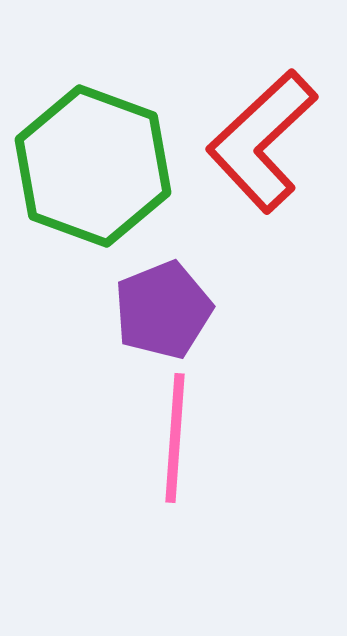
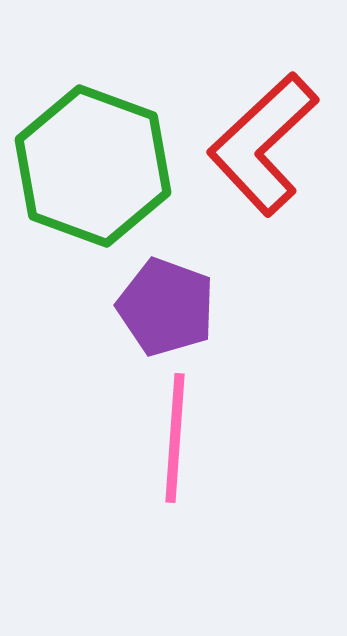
red L-shape: moved 1 px right, 3 px down
purple pentagon: moved 3 px right, 3 px up; rotated 30 degrees counterclockwise
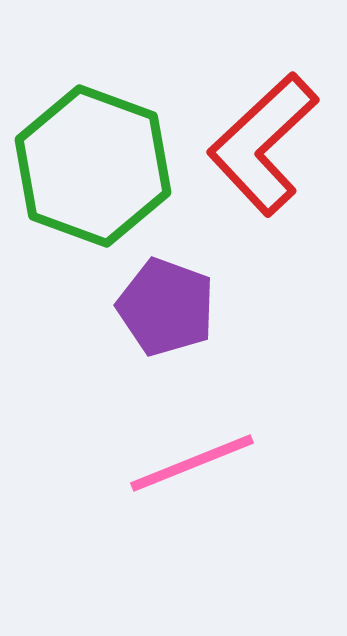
pink line: moved 17 px right, 25 px down; rotated 64 degrees clockwise
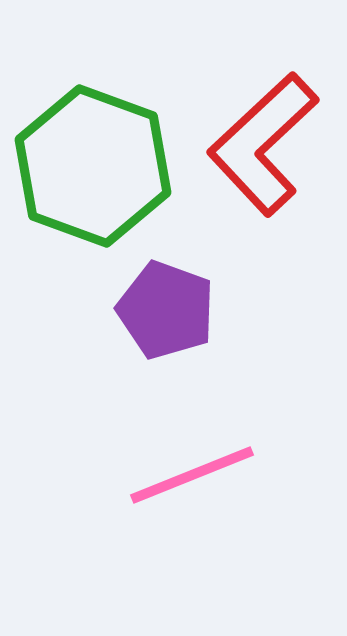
purple pentagon: moved 3 px down
pink line: moved 12 px down
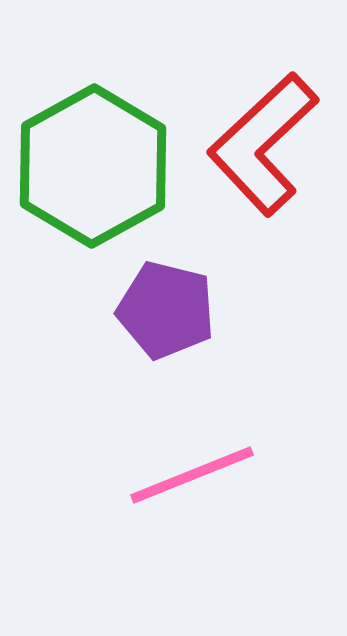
green hexagon: rotated 11 degrees clockwise
purple pentagon: rotated 6 degrees counterclockwise
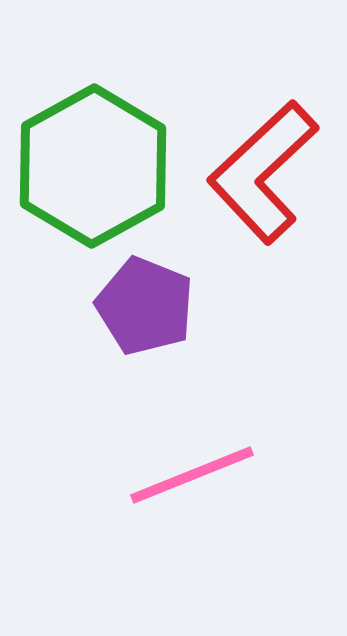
red L-shape: moved 28 px down
purple pentagon: moved 21 px left, 4 px up; rotated 8 degrees clockwise
